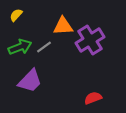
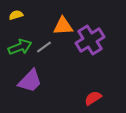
yellow semicircle: rotated 32 degrees clockwise
red semicircle: rotated 12 degrees counterclockwise
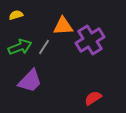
gray line: rotated 21 degrees counterclockwise
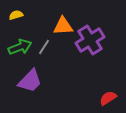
red semicircle: moved 15 px right
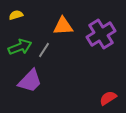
purple cross: moved 11 px right, 6 px up
gray line: moved 3 px down
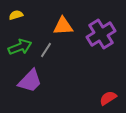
gray line: moved 2 px right
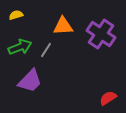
purple cross: rotated 24 degrees counterclockwise
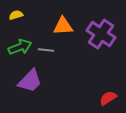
gray line: rotated 63 degrees clockwise
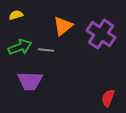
orange triangle: rotated 35 degrees counterclockwise
purple trapezoid: rotated 48 degrees clockwise
red semicircle: rotated 36 degrees counterclockwise
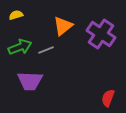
gray line: rotated 28 degrees counterclockwise
